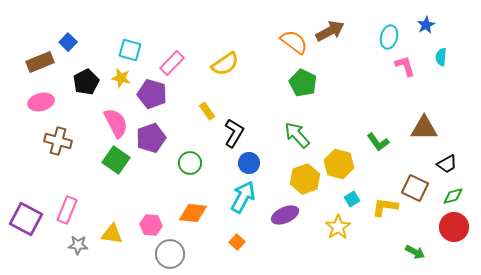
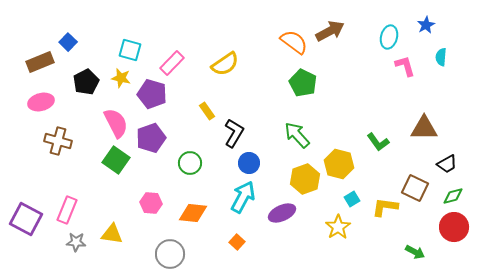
purple ellipse at (285, 215): moved 3 px left, 2 px up
pink hexagon at (151, 225): moved 22 px up
gray star at (78, 245): moved 2 px left, 3 px up
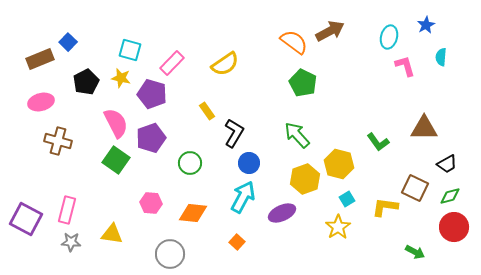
brown rectangle at (40, 62): moved 3 px up
green diamond at (453, 196): moved 3 px left
cyan square at (352, 199): moved 5 px left
pink rectangle at (67, 210): rotated 8 degrees counterclockwise
gray star at (76, 242): moved 5 px left
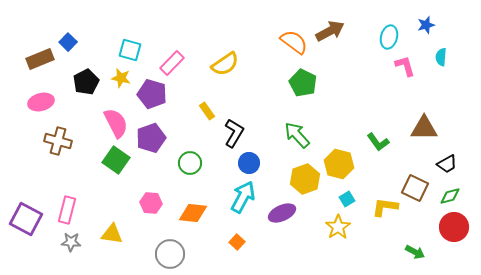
blue star at (426, 25): rotated 12 degrees clockwise
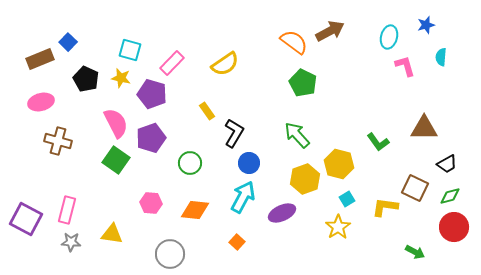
black pentagon at (86, 82): moved 3 px up; rotated 20 degrees counterclockwise
orange diamond at (193, 213): moved 2 px right, 3 px up
